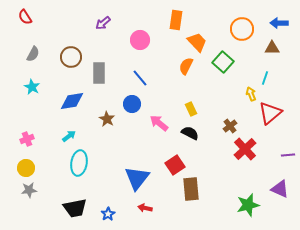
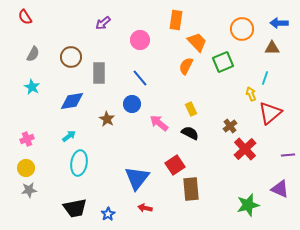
green square: rotated 25 degrees clockwise
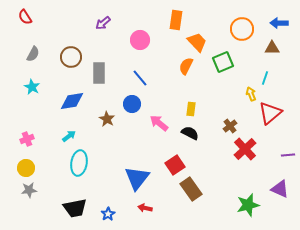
yellow rectangle: rotated 32 degrees clockwise
brown rectangle: rotated 30 degrees counterclockwise
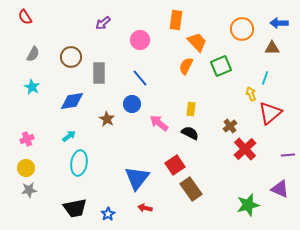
green square: moved 2 px left, 4 px down
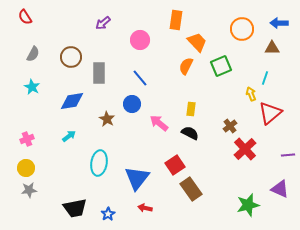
cyan ellipse: moved 20 px right
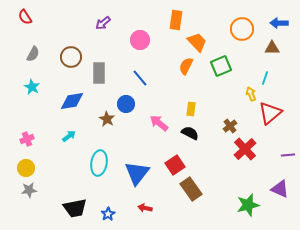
blue circle: moved 6 px left
blue triangle: moved 5 px up
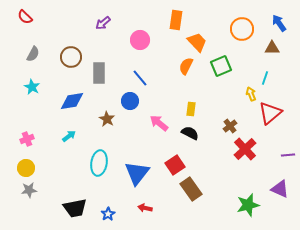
red semicircle: rotated 14 degrees counterclockwise
blue arrow: rotated 54 degrees clockwise
blue circle: moved 4 px right, 3 px up
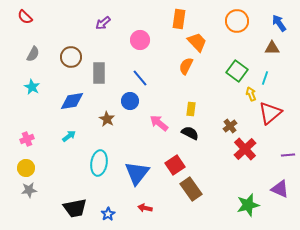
orange rectangle: moved 3 px right, 1 px up
orange circle: moved 5 px left, 8 px up
green square: moved 16 px right, 5 px down; rotated 30 degrees counterclockwise
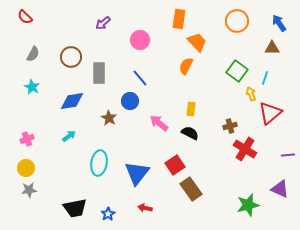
brown star: moved 2 px right, 1 px up
brown cross: rotated 24 degrees clockwise
red cross: rotated 15 degrees counterclockwise
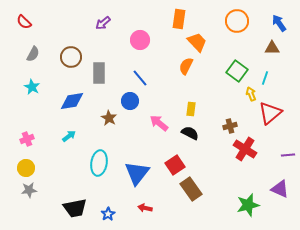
red semicircle: moved 1 px left, 5 px down
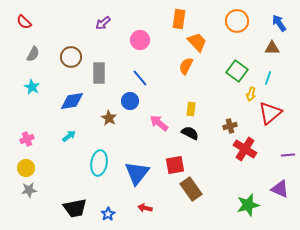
cyan line: moved 3 px right
yellow arrow: rotated 144 degrees counterclockwise
red square: rotated 24 degrees clockwise
